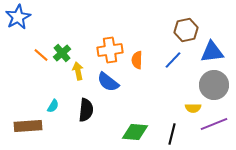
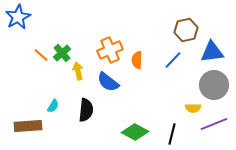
orange cross: rotated 15 degrees counterclockwise
green diamond: rotated 24 degrees clockwise
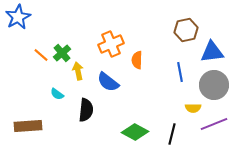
orange cross: moved 1 px right, 6 px up
blue line: moved 7 px right, 12 px down; rotated 54 degrees counterclockwise
cyan semicircle: moved 4 px right, 12 px up; rotated 96 degrees clockwise
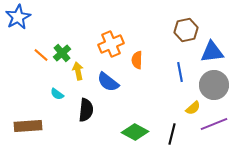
yellow semicircle: rotated 42 degrees counterclockwise
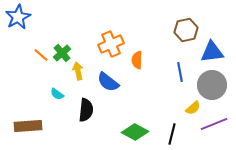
gray circle: moved 2 px left
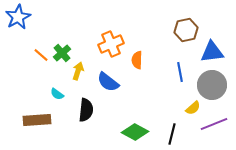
yellow arrow: rotated 30 degrees clockwise
brown rectangle: moved 9 px right, 6 px up
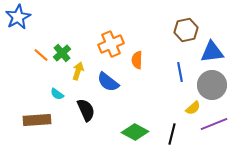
black semicircle: rotated 30 degrees counterclockwise
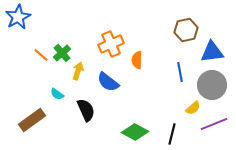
brown rectangle: moved 5 px left; rotated 32 degrees counterclockwise
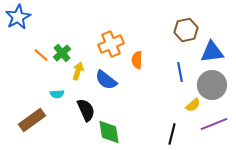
blue semicircle: moved 2 px left, 2 px up
cyan semicircle: rotated 40 degrees counterclockwise
yellow semicircle: moved 3 px up
green diamond: moved 26 px left; rotated 52 degrees clockwise
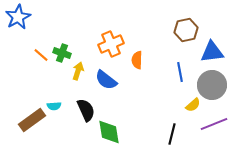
green cross: rotated 30 degrees counterclockwise
cyan semicircle: moved 3 px left, 12 px down
